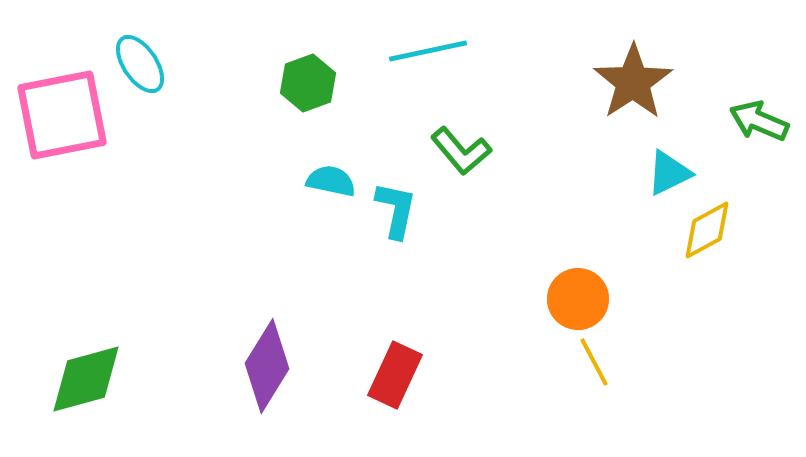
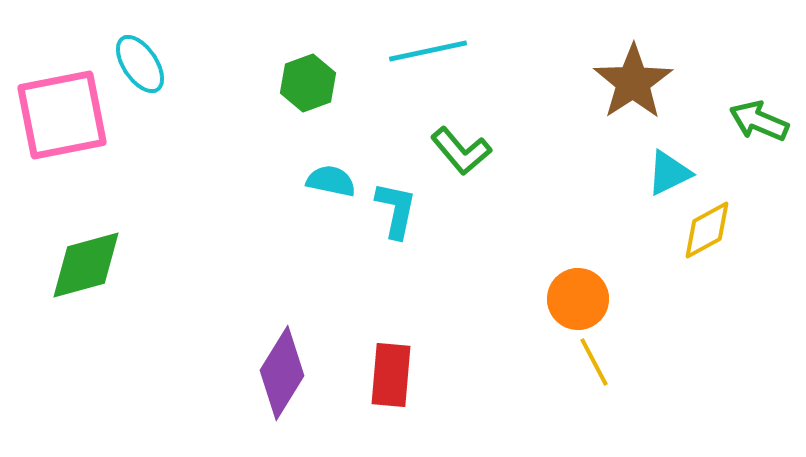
purple diamond: moved 15 px right, 7 px down
red rectangle: moved 4 px left; rotated 20 degrees counterclockwise
green diamond: moved 114 px up
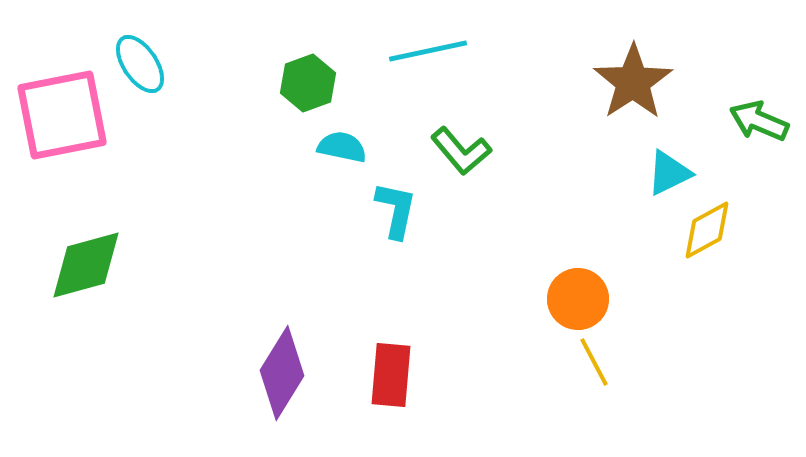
cyan semicircle: moved 11 px right, 34 px up
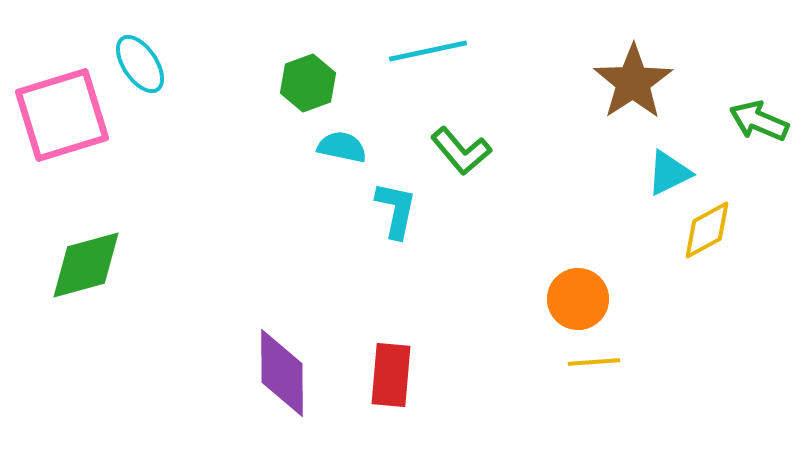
pink square: rotated 6 degrees counterclockwise
yellow line: rotated 66 degrees counterclockwise
purple diamond: rotated 32 degrees counterclockwise
